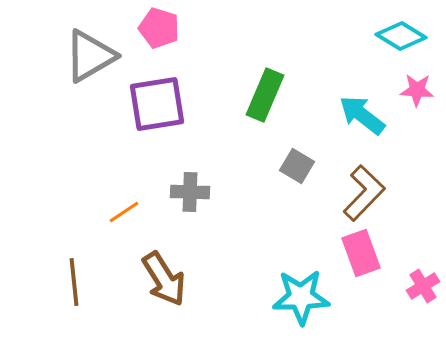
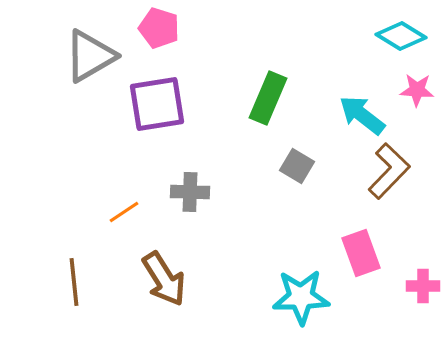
green rectangle: moved 3 px right, 3 px down
brown L-shape: moved 25 px right, 22 px up
pink cross: rotated 32 degrees clockwise
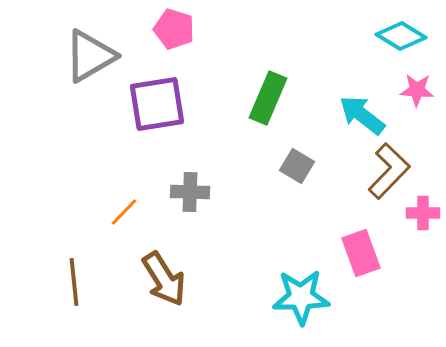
pink pentagon: moved 15 px right, 1 px down
orange line: rotated 12 degrees counterclockwise
pink cross: moved 73 px up
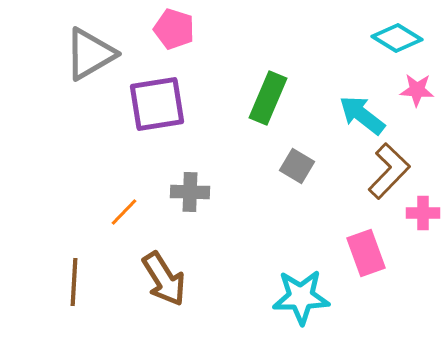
cyan diamond: moved 4 px left, 2 px down
gray triangle: moved 2 px up
pink rectangle: moved 5 px right
brown line: rotated 9 degrees clockwise
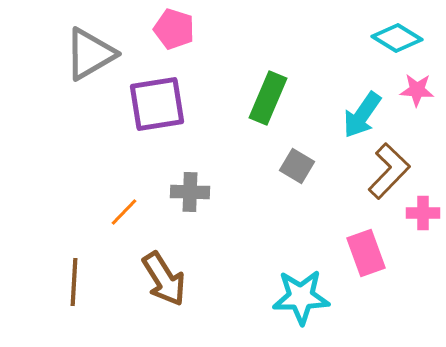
cyan arrow: rotated 93 degrees counterclockwise
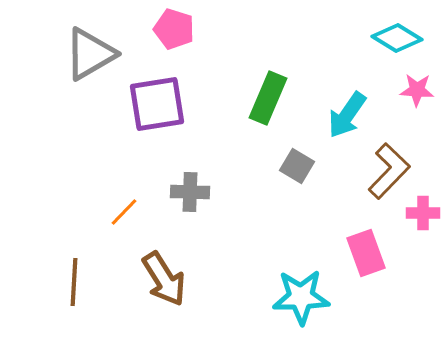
cyan arrow: moved 15 px left
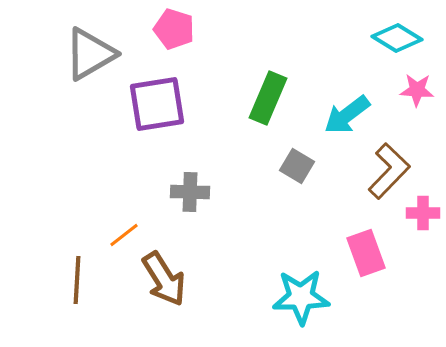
cyan arrow: rotated 18 degrees clockwise
orange line: moved 23 px down; rotated 8 degrees clockwise
brown line: moved 3 px right, 2 px up
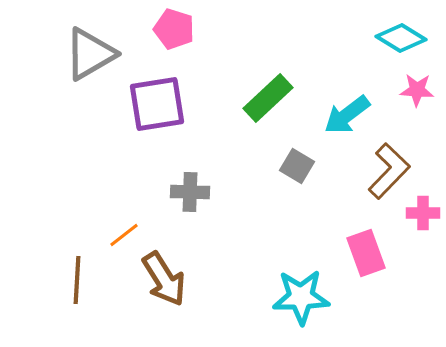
cyan diamond: moved 4 px right
green rectangle: rotated 24 degrees clockwise
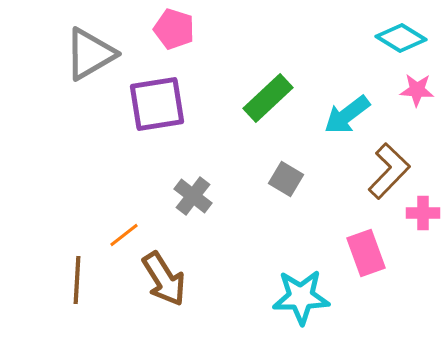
gray square: moved 11 px left, 13 px down
gray cross: moved 3 px right, 4 px down; rotated 36 degrees clockwise
